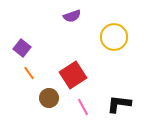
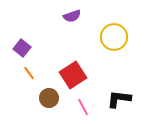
black L-shape: moved 5 px up
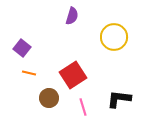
purple semicircle: rotated 54 degrees counterclockwise
orange line: rotated 40 degrees counterclockwise
pink line: rotated 12 degrees clockwise
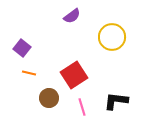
purple semicircle: rotated 36 degrees clockwise
yellow circle: moved 2 px left
red square: moved 1 px right
black L-shape: moved 3 px left, 2 px down
pink line: moved 1 px left
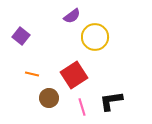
yellow circle: moved 17 px left
purple square: moved 1 px left, 12 px up
orange line: moved 3 px right, 1 px down
black L-shape: moved 5 px left; rotated 15 degrees counterclockwise
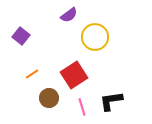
purple semicircle: moved 3 px left, 1 px up
orange line: rotated 48 degrees counterclockwise
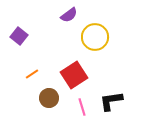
purple square: moved 2 px left
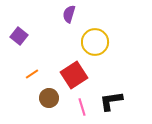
purple semicircle: moved 1 px up; rotated 144 degrees clockwise
yellow circle: moved 5 px down
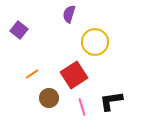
purple square: moved 6 px up
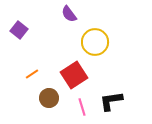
purple semicircle: rotated 54 degrees counterclockwise
